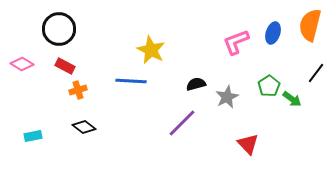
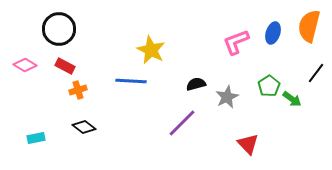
orange semicircle: moved 1 px left, 1 px down
pink diamond: moved 3 px right, 1 px down
cyan rectangle: moved 3 px right, 2 px down
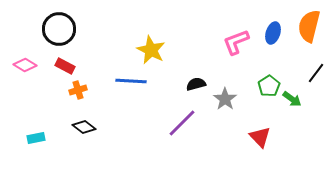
gray star: moved 2 px left, 2 px down; rotated 10 degrees counterclockwise
red triangle: moved 12 px right, 7 px up
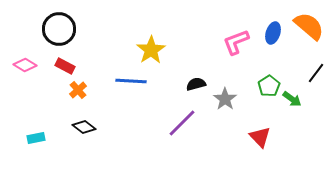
orange semicircle: rotated 116 degrees clockwise
yellow star: rotated 12 degrees clockwise
orange cross: rotated 24 degrees counterclockwise
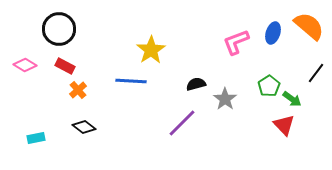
red triangle: moved 24 px right, 12 px up
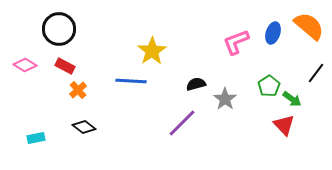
yellow star: moved 1 px right, 1 px down
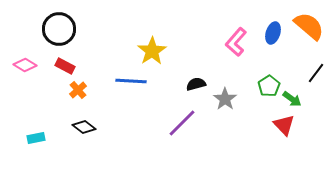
pink L-shape: rotated 28 degrees counterclockwise
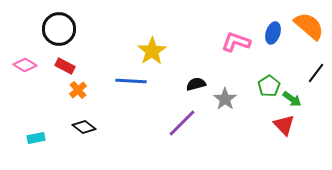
pink L-shape: rotated 68 degrees clockwise
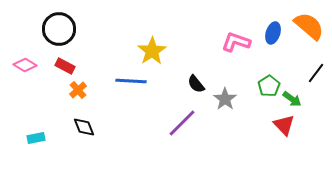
black semicircle: rotated 114 degrees counterclockwise
black diamond: rotated 30 degrees clockwise
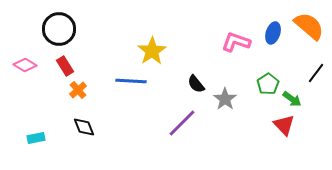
red rectangle: rotated 30 degrees clockwise
green pentagon: moved 1 px left, 2 px up
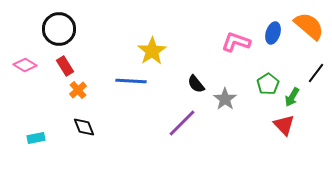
green arrow: moved 2 px up; rotated 84 degrees clockwise
